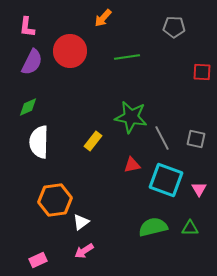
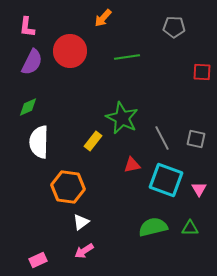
green star: moved 9 px left, 1 px down; rotated 16 degrees clockwise
orange hexagon: moved 13 px right, 13 px up; rotated 16 degrees clockwise
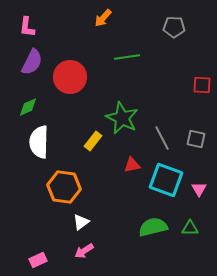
red circle: moved 26 px down
red square: moved 13 px down
orange hexagon: moved 4 px left
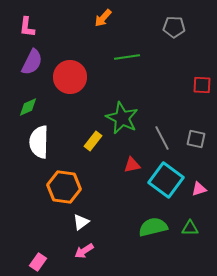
cyan square: rotated 16 degrees clockwise
pink triangle: rotated 42 degrees clockwise
pink rectangle: moved 2 px down; rotated 30 degrees counterclockwise
